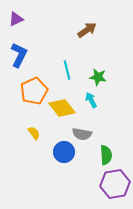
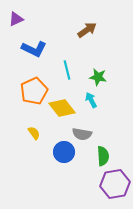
blue L-shape: moved 15 px right, 6 px up; rotated 90 degrees clockwise
green semicircle: moved 3 px left, 1 px down
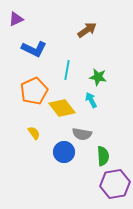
cyan line: rotated 24 degrees clockwise
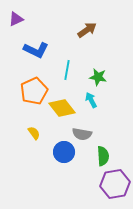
blue L-shape: moved 2 px right, 1 px down
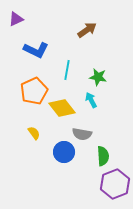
purple hexagon: rotated 12 degrees counterclockwise
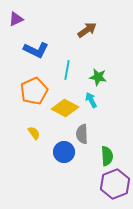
yellow diamond: moved 3 px right; rotated 24 degrees counterclockwise
gray semicircle: rotated 78 degrees clockwise
green semicircle: moved 4 px right
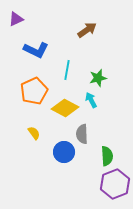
green star: moved 1 px down; rotated 24 degrees counterclockwise
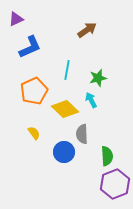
blue L-shape: moved 6 px left, 3 px up; rotated 50 degrees counterclockwise
yellow diamond: moved 1 px down; rotated 16 degrees clockwise
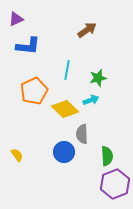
blue L-shape: moved 2 px left, 1 px up; rotated 30 degrees clockwise
cyan arrow: rotated 98 degrees clockwise
yellow semicircle: moved 17 px left, 22 px down
